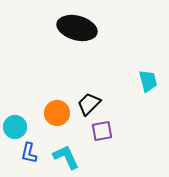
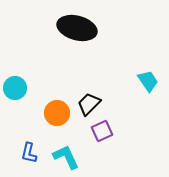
cyan trapezoid: rotated 20 degrees counterclockwise
cyan circle: moved 39 px up
purple square: rotated 15 degrees counterclockwise
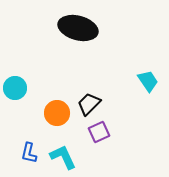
black ellipse: moved 1 px right
purple square: moved 3 px left, 1 px down
cyan L-shape: moved 3 px left
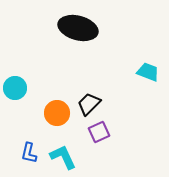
cyan trapezoid: moved 9 px up; rotated 35 degrees counterclockwise
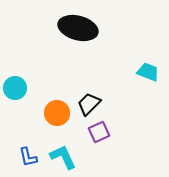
blue L-shape: moved 1 px left, 4 px down; rotated 25 degrees counterclockwise
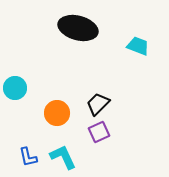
cyan trapezoid: moved 10 px left, 26 px up
black trapezoid: moved 9 px right
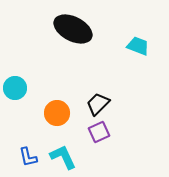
black ellipse: moved 5 px left, 1 px down; rotated 12 degrees clockwise
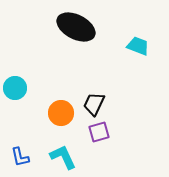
black ellipse: moved 3 px right, 2 px up
black trapezoid: moved 4 px left; rotated 20 degrees counterclockwise
orange circle: moved 4 px right
purple square: rotated 10 degrees clockwise
blue L-shape: moved 8 px left
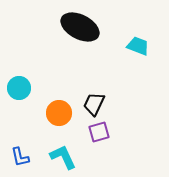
black ellipse: moved 4 px right
cyan circle: moved 4 px right
orange circle: moved 2 px left
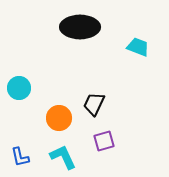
black ellipse: rotated 27 degrees counterclockwise
cyan trapezoid: moved 1 px down
orange circle: moved 5 px down
purple square: moved 5 px right, 9 px down
